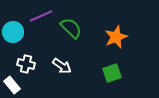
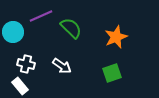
white rectangle: moved 8 px right, 1 px down
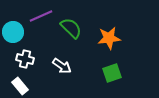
orange star: moved 7 px left, 1 px down; rotated 15 degrees clockwise
white cross: moved 1 px left, 5 px up
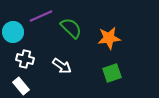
white rectangle: moved 1 px right
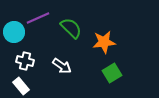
purple line: moved 3 px left, 2 px down
cyan circle: moved 1 px right
orange star: moved 5 px left, 4 px down
white cross: moved 2 px down
green square: rotated 12 degrees counterclockwise
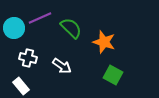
purple line: moved 2 px right
cyan circle: moved 4 px up
orange star: rotated 25 degrees clockwise
white cross: moved 3 px right, 3 px up
green square: moved 1 px right, 2 px down; rotated 30 degrees counterclockwise
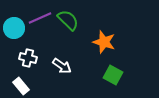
green semicircle: moved 3 px left, 8 px up
